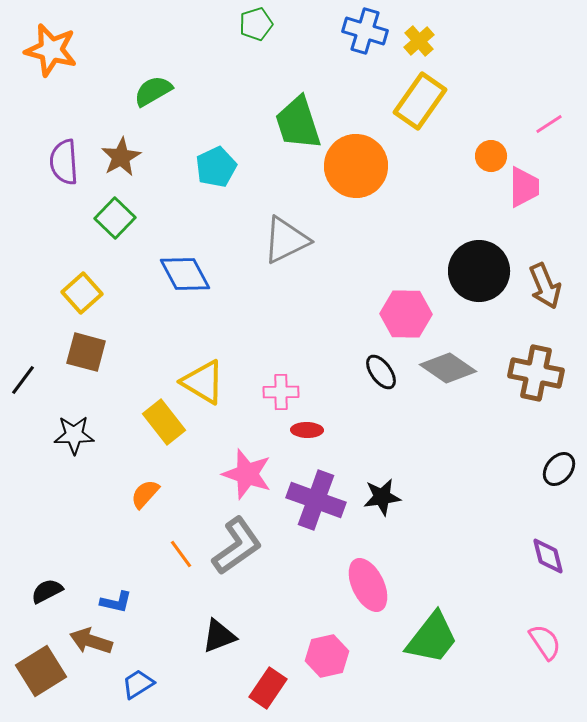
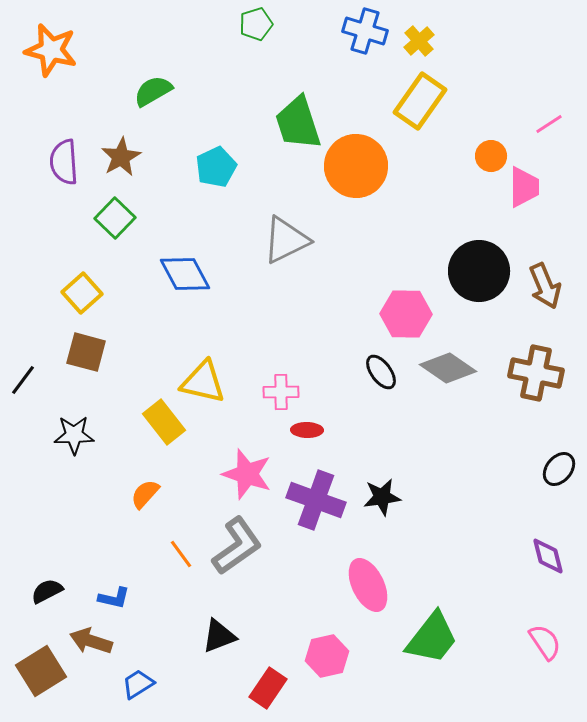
yellow triangle at (203, 382): rotated 18 degrees counterclockwise
blue L-shape at (116, 602): moved 2 px left, 4 px up
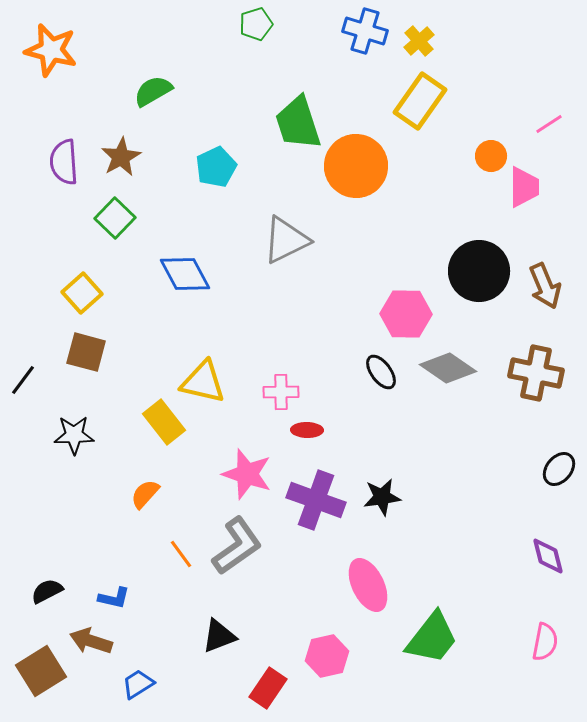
pink semicircle at (545, 642): rotated 45 degrees clockwise
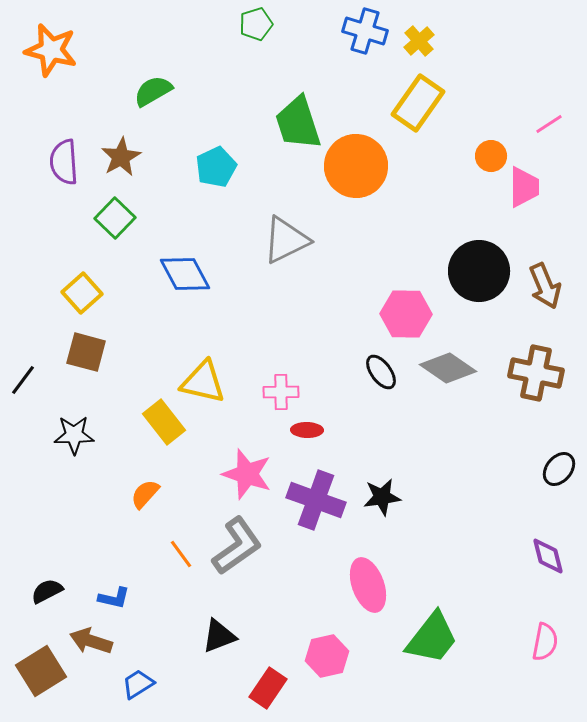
yellow rectangle at (420, 101): moved 2 px left, 2 px down
pink ellipse at (368, 585): rotated 6 degrees clockwise
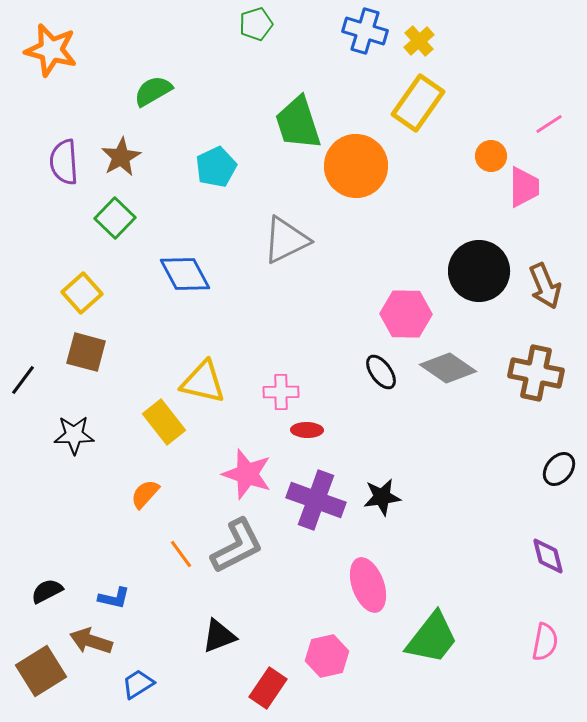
gray L-shape at (237, 546): rotated 8 degrees clockwise
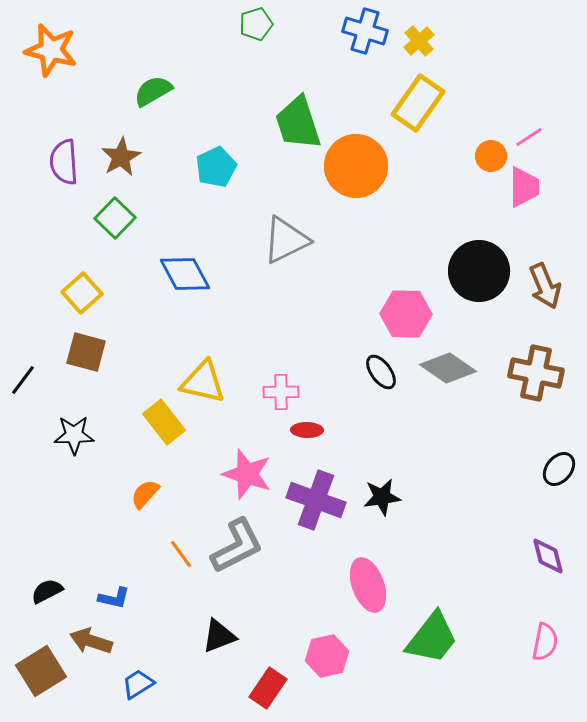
pink line at (549, 124): moved 20 px left, 13 px down
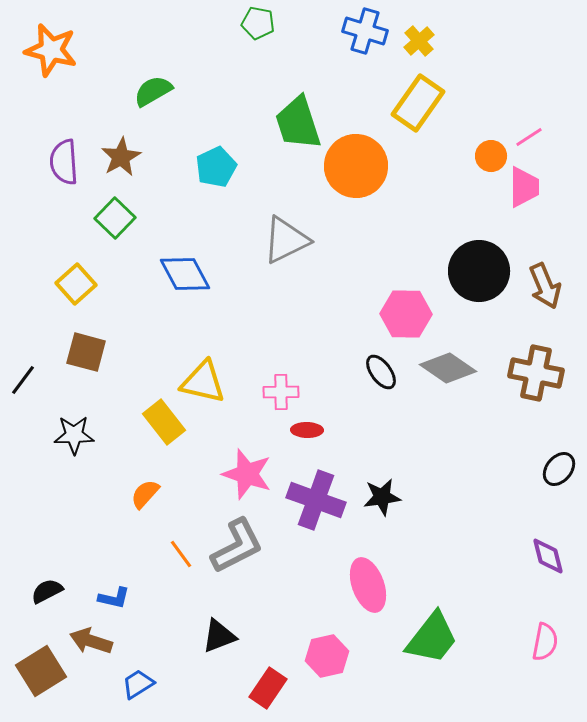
green pentagon at (256, 24): moved 2 px right, 1 px up; rotated 28 degrees clockwise
yellow square at (82, 293): moved 6 px left, 9 px up
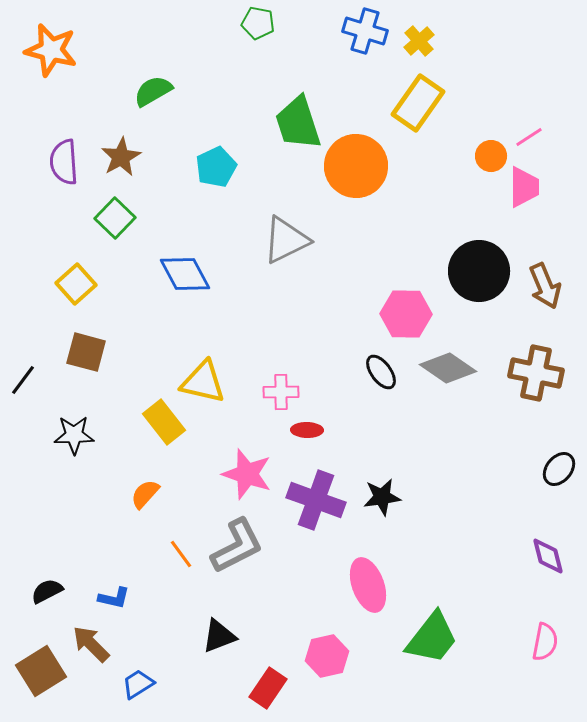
brown arrow at (91, 641): moved 3 px down; rotated 27 degrees clockwise
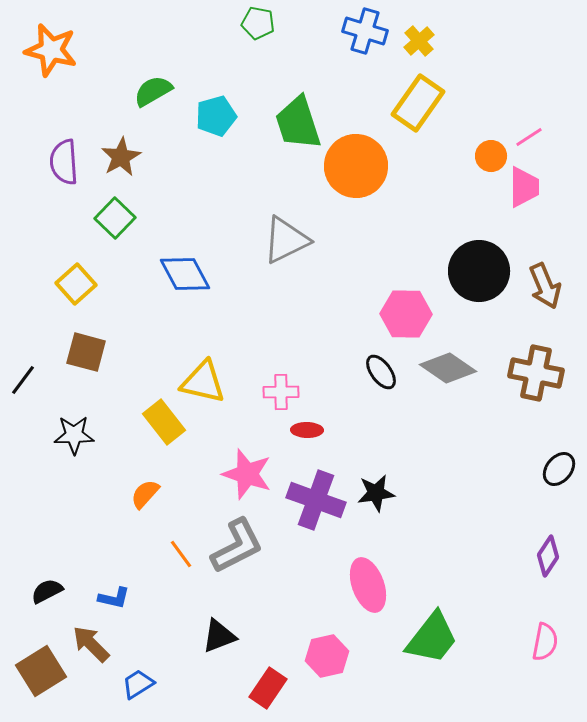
cyan pentagon at (216, 167): moved 51 px up; rotated 9 degrees clockwise
black star at (382, 497): moved 6 px left, 4 px up
purple diamond at (548, 556): rotated 48 degrees clockwise
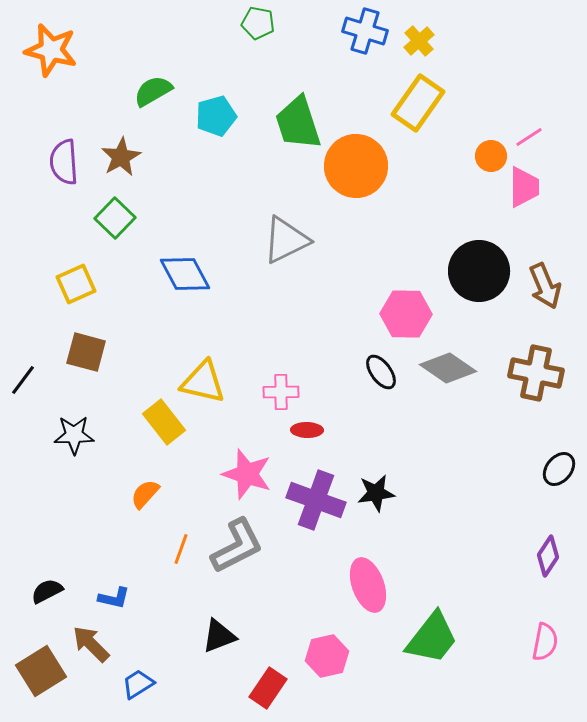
yellow square at (76, 284): rotated 18 degrees clockwise
orange line at (181, 554): moved 5 px up; rotated 56 degrees clockwise
